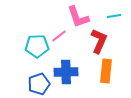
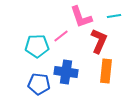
pink L-shape: moved 3 px right
pink line: moved 2 px right
blue cross: rotated 10 degrees clockwise
blue pentagon: rotated 25 degrees clockwise
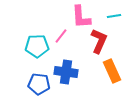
pink L-shape: rotated 15 degrees clockwise
pink line: rotated 14 degrees counterclockwise
orange rectangle: moved 6 px right; rotated 30 degrees counterclockwise
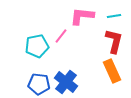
pink L-shape: moved 1 px right, 1 px up; rotated 100 degrees clockwise
red L-shape: moved 15 px right; rotated 10 degrees counterclockwise
cyan pentagon: rotated 10 degrees counterclockwise
blue cross: moved 10 px down; rotated 30 degrees clockwise
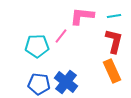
cyan pentagon: rotated 10 degrees clockwise
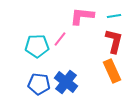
pink line: moved 1 px left, 3 px down
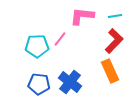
cyan line: moved 1 px right
red L-shape: rotated 30 degrees clockwise
orange rectangle: moved 2 px left
blue cross: moved 4 px right
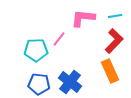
pink L-shape: moved 1 px right, 2 px down
pink line: moved 1 px left
cyan pentagon: moved 1 px left, 4 px down
